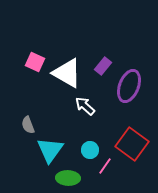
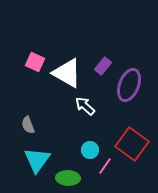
purple ellipse: moved 1 px up
cyan triangle: moved 13 px left, 10 px down
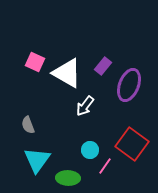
white arrow: rotated 95 degrees counterclockwise
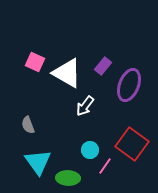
cyan triangle: moved 1 px right, 2 px down; rotated 12 degrees counterclockwise
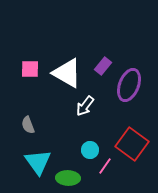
pink square: moved 5 px left, 7 px down; rotated 24 degrees counterclockwise
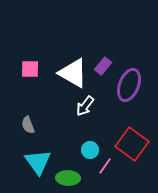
white triangle: moved 6 px right
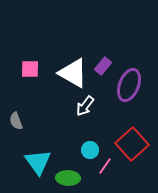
gray semicircle: moved 12 px left, 4 px up
red square: rotated 12 degrees clockwise
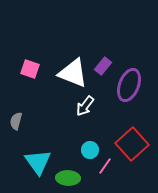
pink square: rotated 18 degrees clockwise
white triangle: rotated 8 degrees counterclockwise
gray semicircle: rotated 36 degrees clockwise
